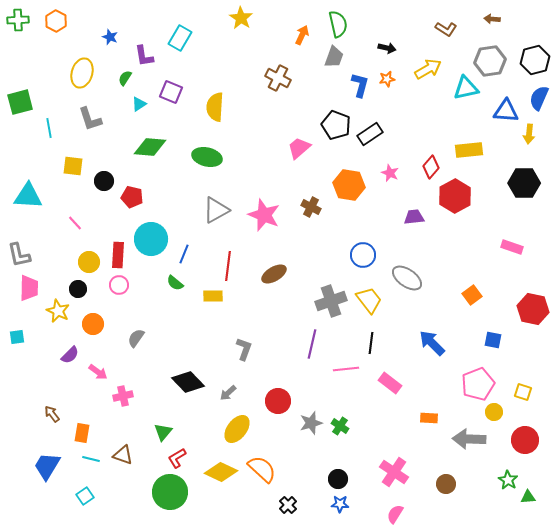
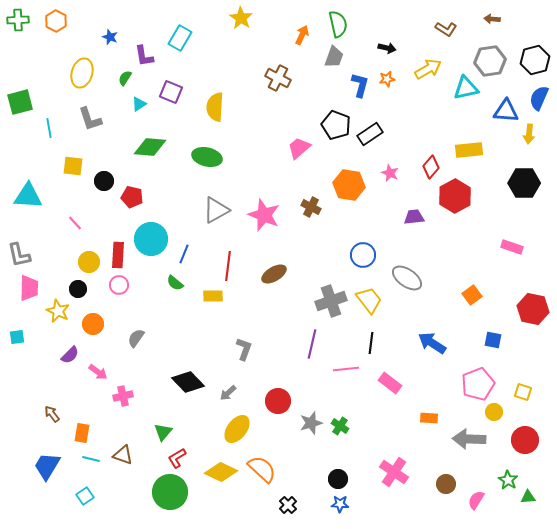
blue arrow at (432, 343): rotated 12 degrees counterclockwise
pink semicircle at (395, 514): moved 81 px right, 14 px up
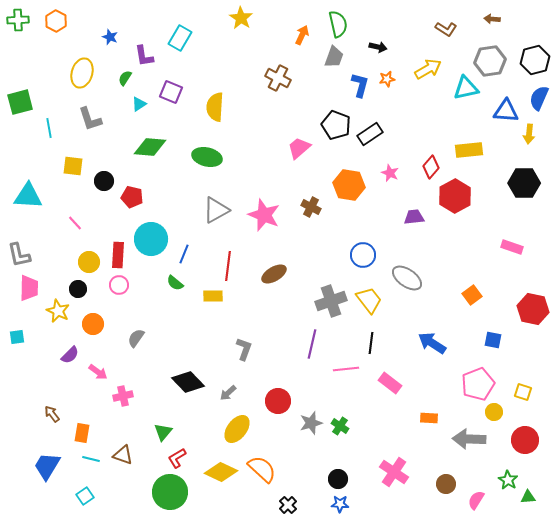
black arrow at (387, 48): moved 9 px left, 1 px up
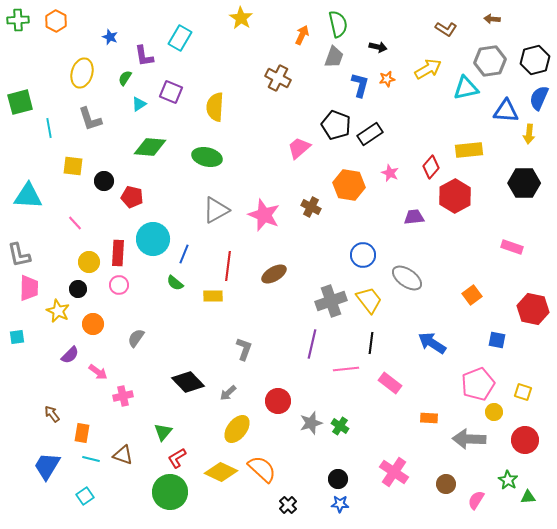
cyan circle at (151, 239): moved 2 px right
red rectangle at (118, 255): moved 2 px up
blue square at (493, 340): moved 4 px right
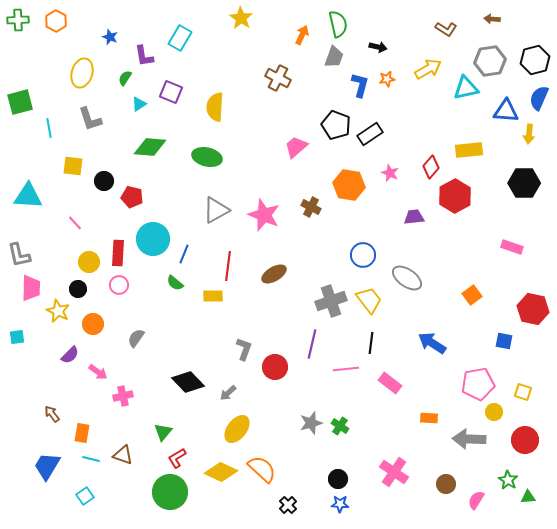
pink trapezoid at (299, 148): moved 3 px left, 1 px up
pink trapezoid at (29, 288): moved 2 px right
blue square at (497, 340): moved 7 px right, 1 px down
pink pentagon at (478, 384): rotated 12 degrees clockwise
red circle at (278, 401): moved 3 px left, 34 px up
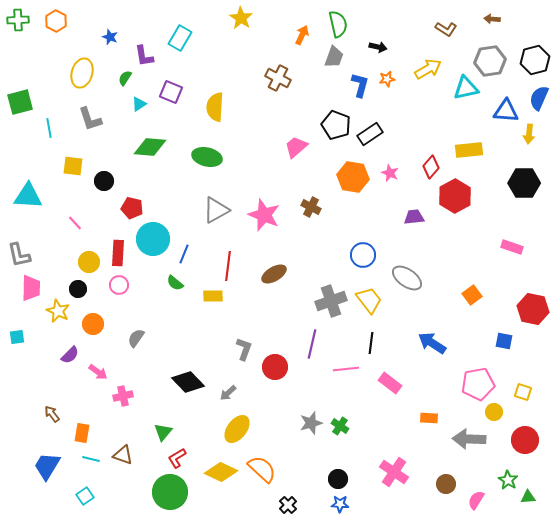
orange hexagon at (349, 185): moved 4 px right, 8 px up
red pentagon at (132, 197): moved 11 px down
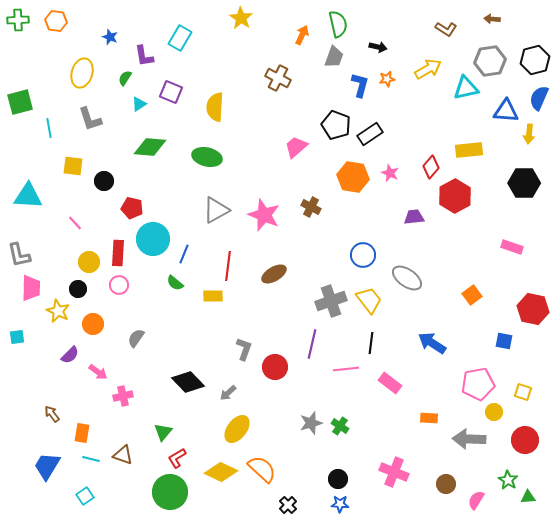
orange hexagon at (56, 21): rotated 20 degrees counterclockwise
pink cross at (394, 472): rotated 12 degrees counterclockwise
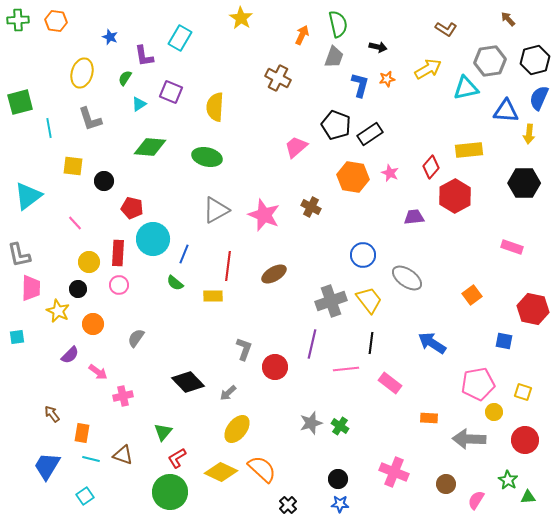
brown arrow at (492, 19): moved 16 px right; rotated 42 degrees clockwise
cyan triangle at (28, 196): rotated 40 degrees counterclockwise
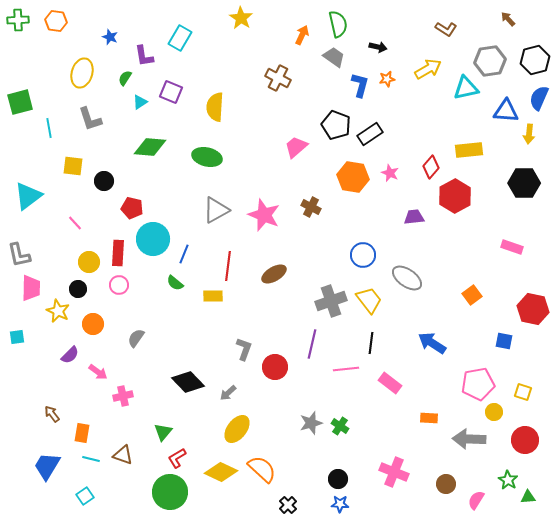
gray trapezoid at (334, 57): rotated 75 degrees counterclockwise
cyan triangle at (139, 104): moved 1 px right, 2 px up
